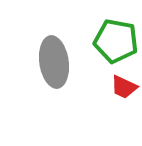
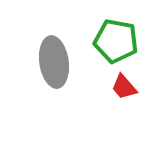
red trapezoid: rotated 24 degrees clockwise
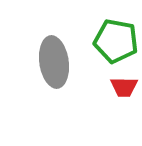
red trapezoid: rotated 48 degrees counterclockwise
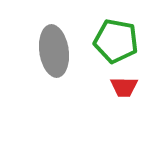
gray ellipse: moved 11 px up
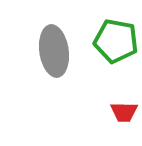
red trapezoid: moved 25 px down
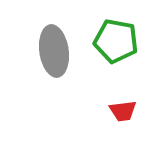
red trapezoid: moved 1 px left, 1 px up; rotated 8 degrees counterclockwise
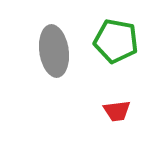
red trapezoid: moved 6 px left
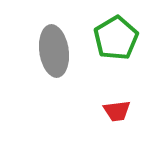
green pentagon: moved 3 px up; rotated 30 degrees clockwise
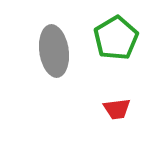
red trapezoid: moved 2 px up
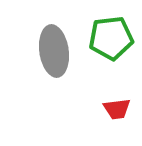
green pentagon: moved 5 px left; rotated 24 degrees clockwise
